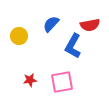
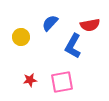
blue semicircle: moved 1 px left, 1 px up
yellow circle: moved 2 px right, 1 px down
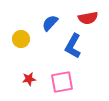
red semicircle: moved 2 px left, 7 px up
yellow circle: moved 2 px down
red star: moved 1 px left, 1 px up
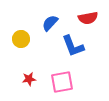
blue L-shape: rotated 50 degrees counterclockwise
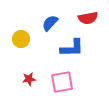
blue L-shape: moved 1 px left, 2 px down; rotated 70 degrees counterclockwise
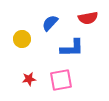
yellow circle: moved 1 px right
pink square: moved 1 px left, 2 px up
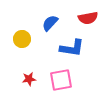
blue L-shape: rotated 10 degrees clockwise
